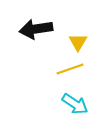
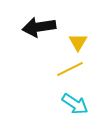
black arrow: moved 3 px right, 2 px up
yellow line: rotated 8 degrees counterclockwise
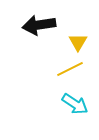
black arrow: moved 2 px up
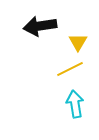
black arrow: moved 1 px right, 1 px down
cyan arrow: rotated 132 degrees counterclockwise
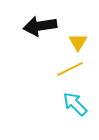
cyan arrow: rotated 36 degrees counterclockwise
